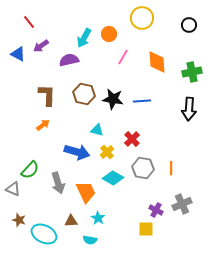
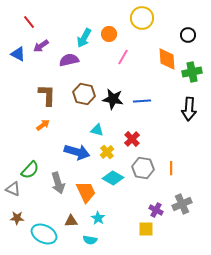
black circle: moved 1 px left, 10 px down
orange diamond: moved 10 px right, 3 px up
brown star: moved 2 px left, 2 px up; rotated 16 degrees counterclockwise
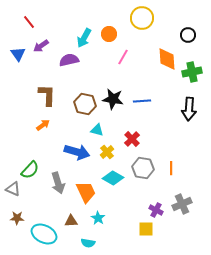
blue triangle: rotated 28 degrees clockwise
brown hexagon: moved 1 px right, 10 px down
cyan semicircle: moved 2 px left, 3 px down
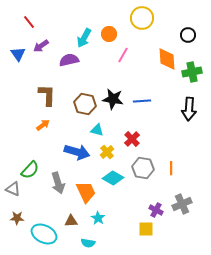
pink line: moved 2 px up
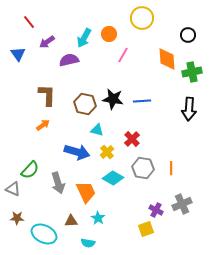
purple arrow: moved 6 px right, 4 px up
yellow square: rotated 21 degrees counterclockwise
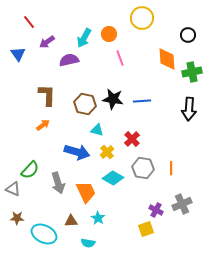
pink line: moved 3 px left, 3 px down; rotated 49 degrees counterclockwise
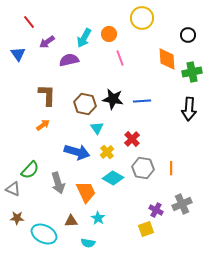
cyan triangle: moved 2 px up; rotated 40 degrees clockwise
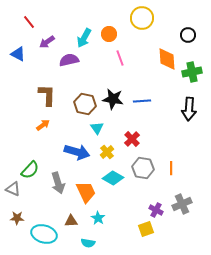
blue triangle: rotated 28 degrees counterclockwise
cyan ellipse: rotated 10 degrees counterclockwise
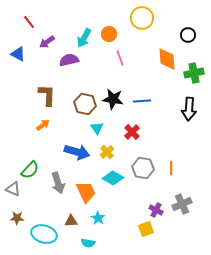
green cross: moved 2 px right, 1 px down
red cross: moved 7 px up
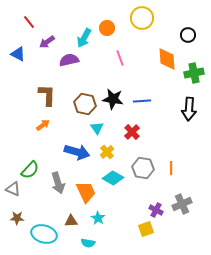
orange circle: moved 2 px left, 6 px up
